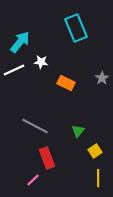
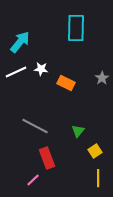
cyan rectangle: rotated 24 degrees clockwise
white star: moved 7 px down
white line: moved 2 px right, 2 px down
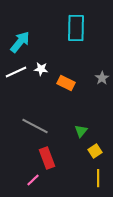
green triangle: moved 3 px right
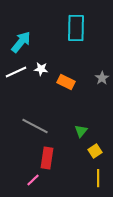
cyan arrow: moved 1 px right
orange rectangle: moved 1 px up
red rectangle: rotated 30 degrees clockwise
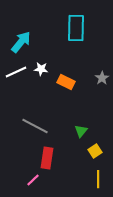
yellow line: moved 1 px down
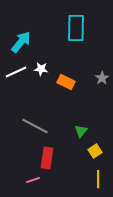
pink line: rotated 24 degrees clockwise
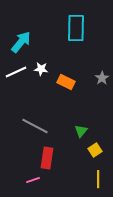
yellow square: moved 1 px up
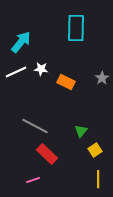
red rectangle: moved 4 px up; rotated 55 degrees counterclockwise
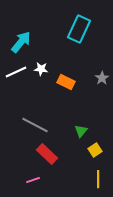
cyan rectangle: moved 3 px right, 1 px down; rotated 24 degrees clockwise
gray line: moved 1 px up
